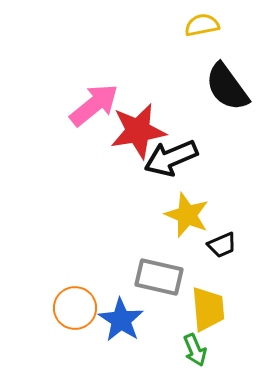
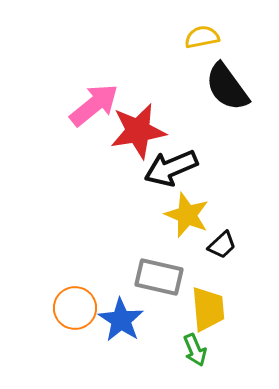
yellow semicircle: moved 12 px down
black arrow: moved 10 px down
black trapezoid: rotated 20 degrees counterclockwise
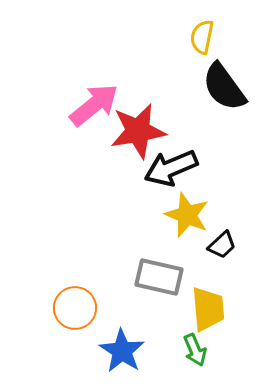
yellow semicircle: rotated 68 degrees counterclockwise
black semicircle: moved 3 px left
blue star: moved 1 px right, 31 px down
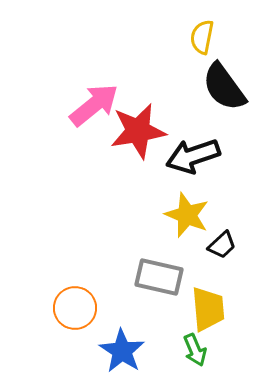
black arrow: moved 22 px right, 12 px up; rotated 4 degrees clockwise
